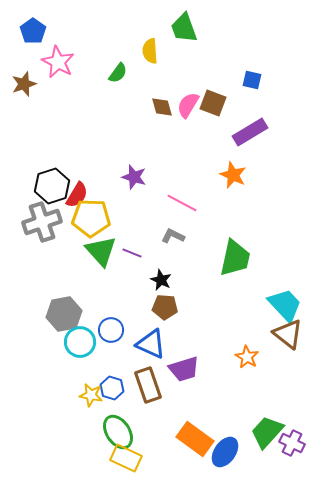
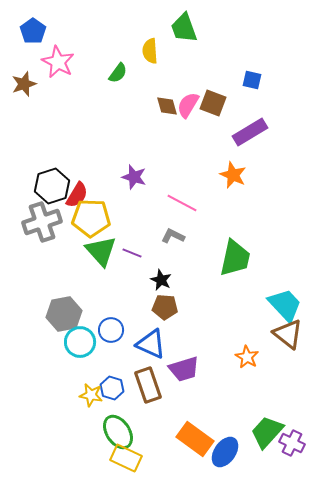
brown diamond at (162, 107): moved 5 px right, 1 px up
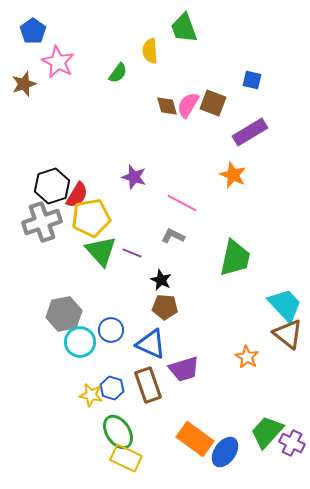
yellow pentagon at (91, 218): rotated 12 degrees counterclockwise
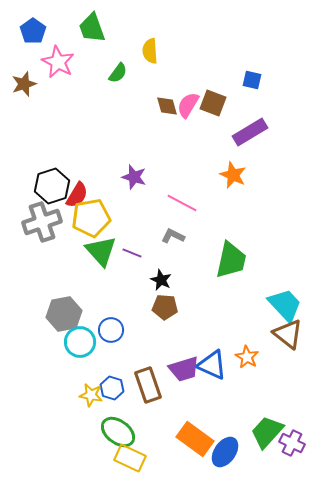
green trapezoid at (184, 28): moved 92 px left
green trapezoid at (235, 258): moved 4 px left, 2 px down
blue triangle at (151, 344): moved 61 px right, 21 px down
green ellipse at (118, 432): rotated 20 degrees counterclockwise
yellow rectangle at (126, 458): moved 4 px right
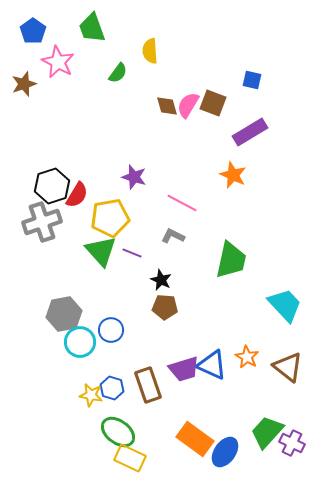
yellow pentagon at (91, 218): moved 19 px right
brown triangle at (288, 334): moved 33 px down
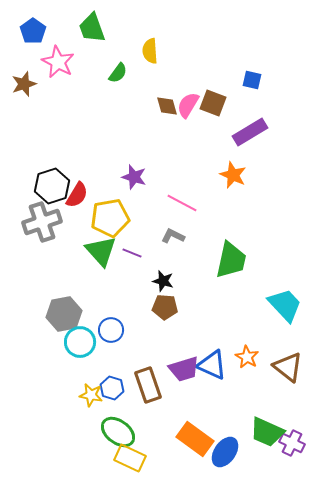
black star at (161, 280): moved 2 px right, 1 px down; rotated 10 degrees counterclockwise
green trapezoid at (267, 432): rotated 108 degrees counterclockwise
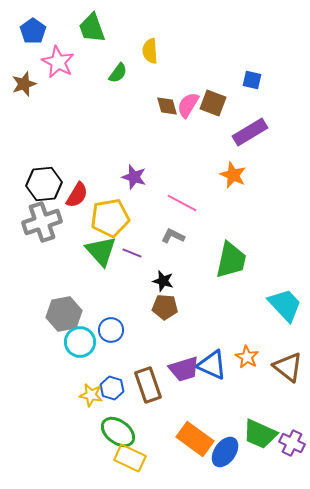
black hexagon at (52, 186): moved 8 px left, 2 px up; rotated 12 degrees clockwise
green trapezoid at (267, 432): moved 7 px left, 2 px down
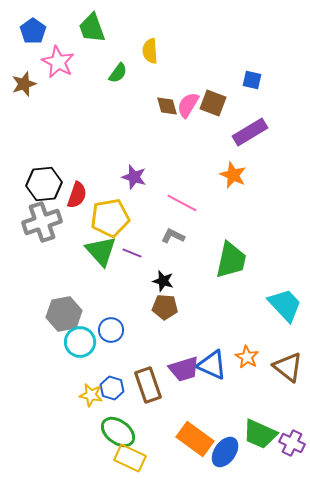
red semicircle at (77, 195): rotated 12 degrees counterclockwise
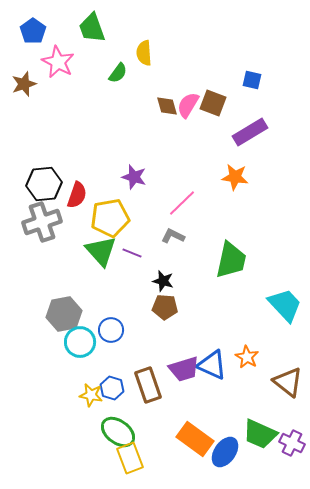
yellow semicircle at (150, 51): moved 6 px left, 2 px down
orange star at (233, 175): moved 2 px right, 2 px down; rotated 16 degrees counterclockwise
pink line at (182, 203): rotated 72 degrees counterclockwise
brown triangle at (288, 367): moved 15 px down
yellow rectangle at (130, 458): rotated 44 degrees clockwise
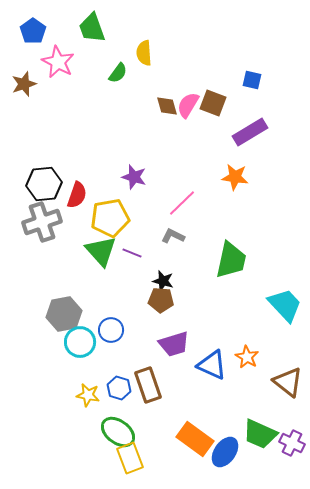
brown pentagon at (165, 307): moved 4 px left, 7 px up
purple trapezoid at (184, 369): moved 10 px left, 25 px up
blue hexagon at (112, 388): moved 7 px right
yellow star at (91, 395): moved 3 px left
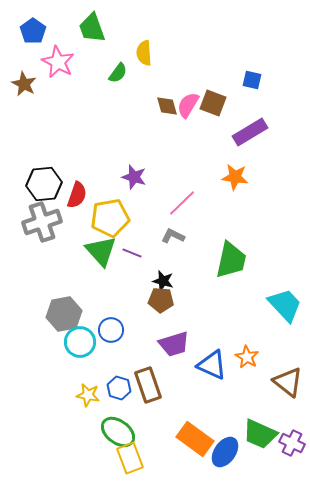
brown star at (24, 84): rotated 25 degrees counterclockwise
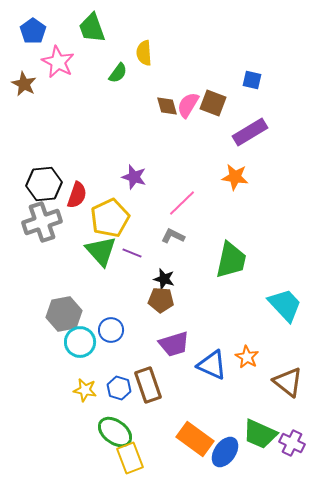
yellow pentagon at (110, 218): rotated 15 degrees counterclockwise
black star at (163, 281): moved 1 px right, 2 px up
yellow star at (88, 395): moved 3 px left, 5 px up
green ellipse at (118, 432): moved 3 px left
